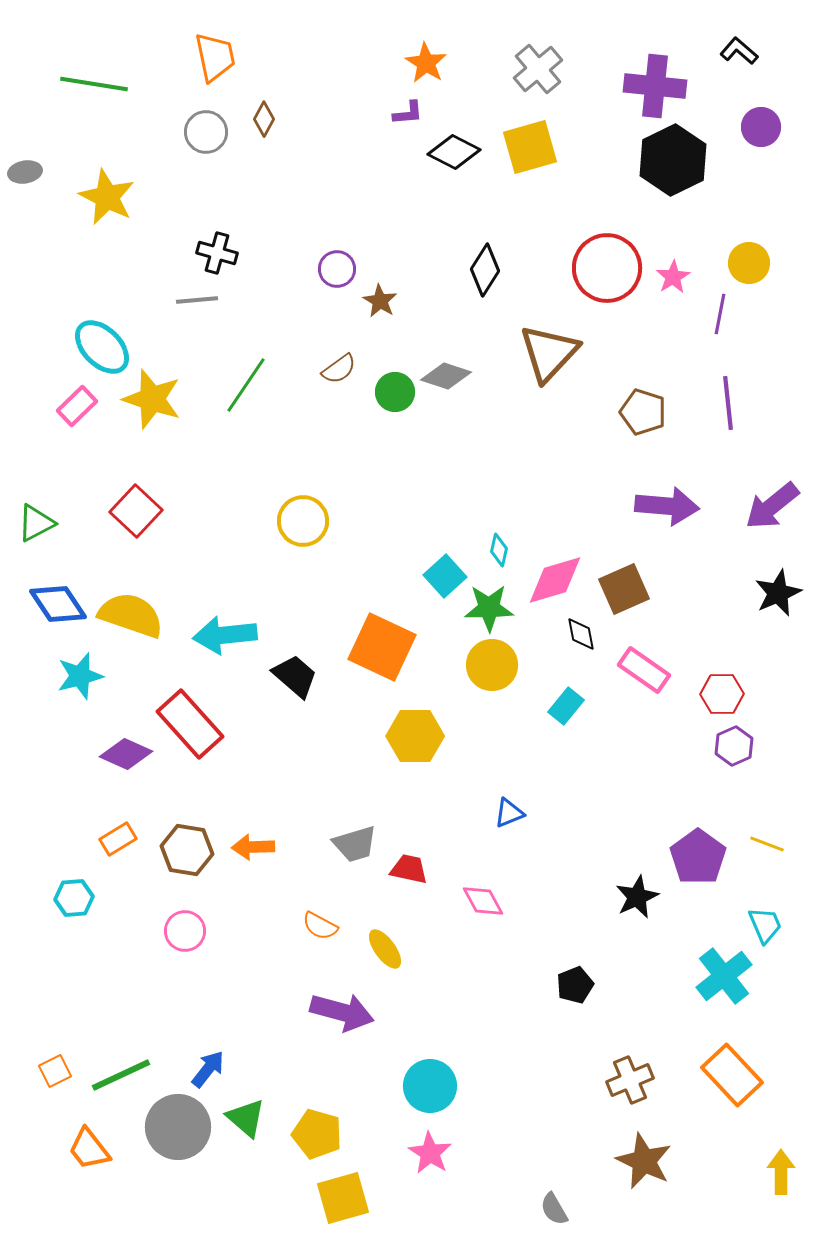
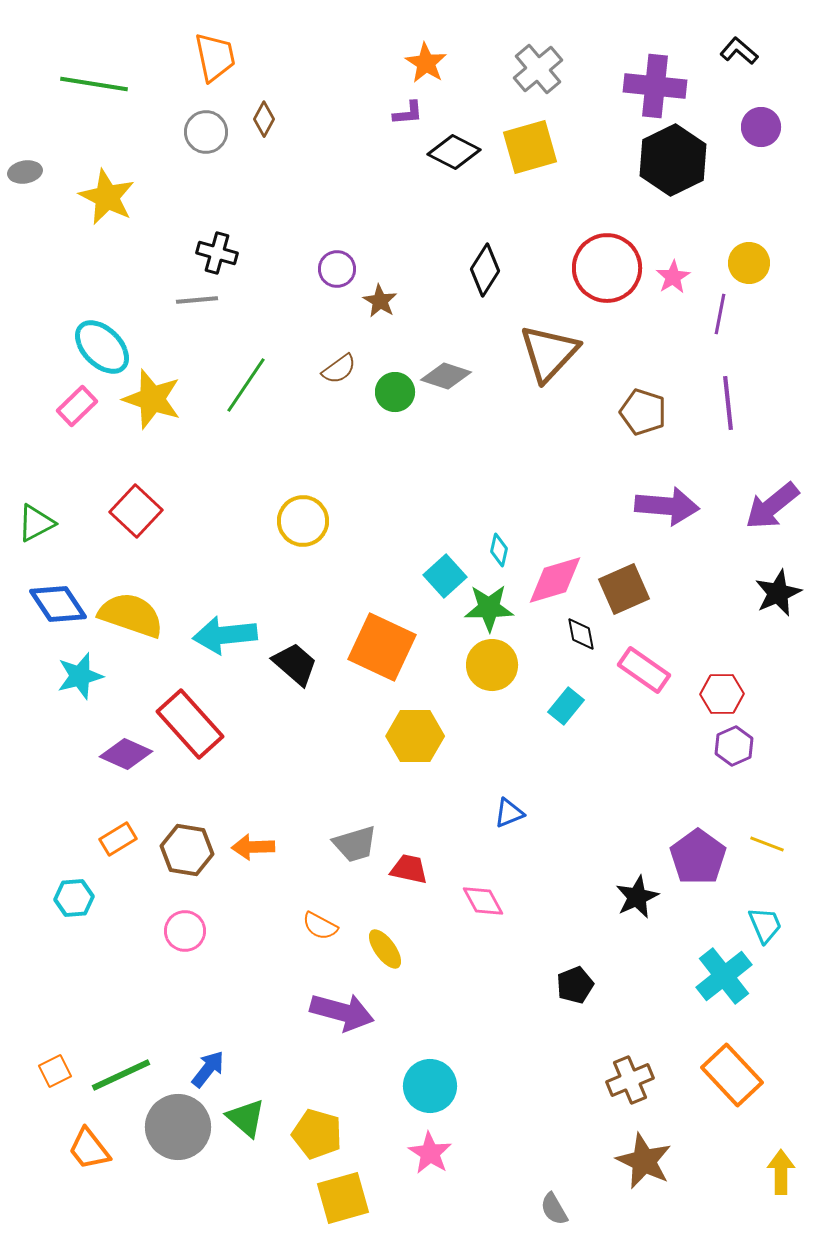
black trapezoid at (295, 676): moved 12 px up
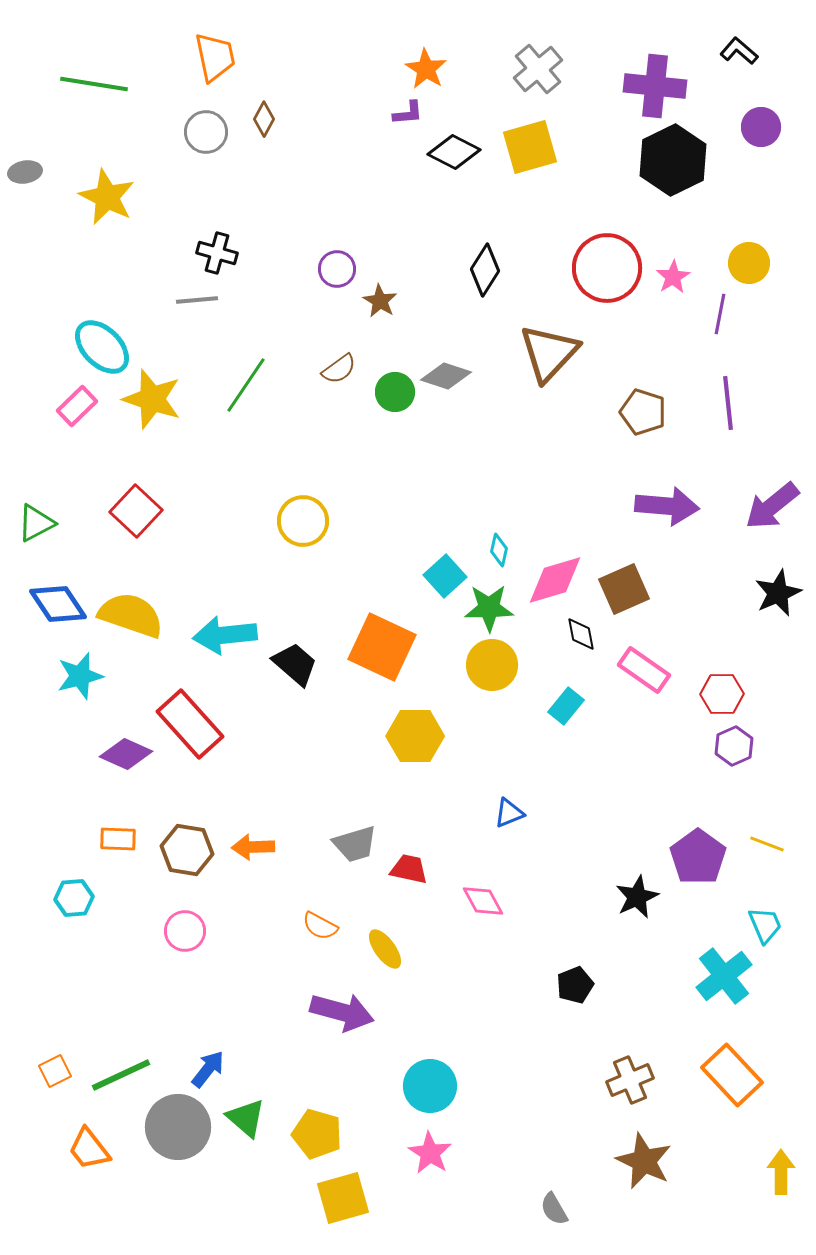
orange star at (426, 63): moved 6 px down
orange rectangle at (118, 839): rotated 33 degrees clockwise
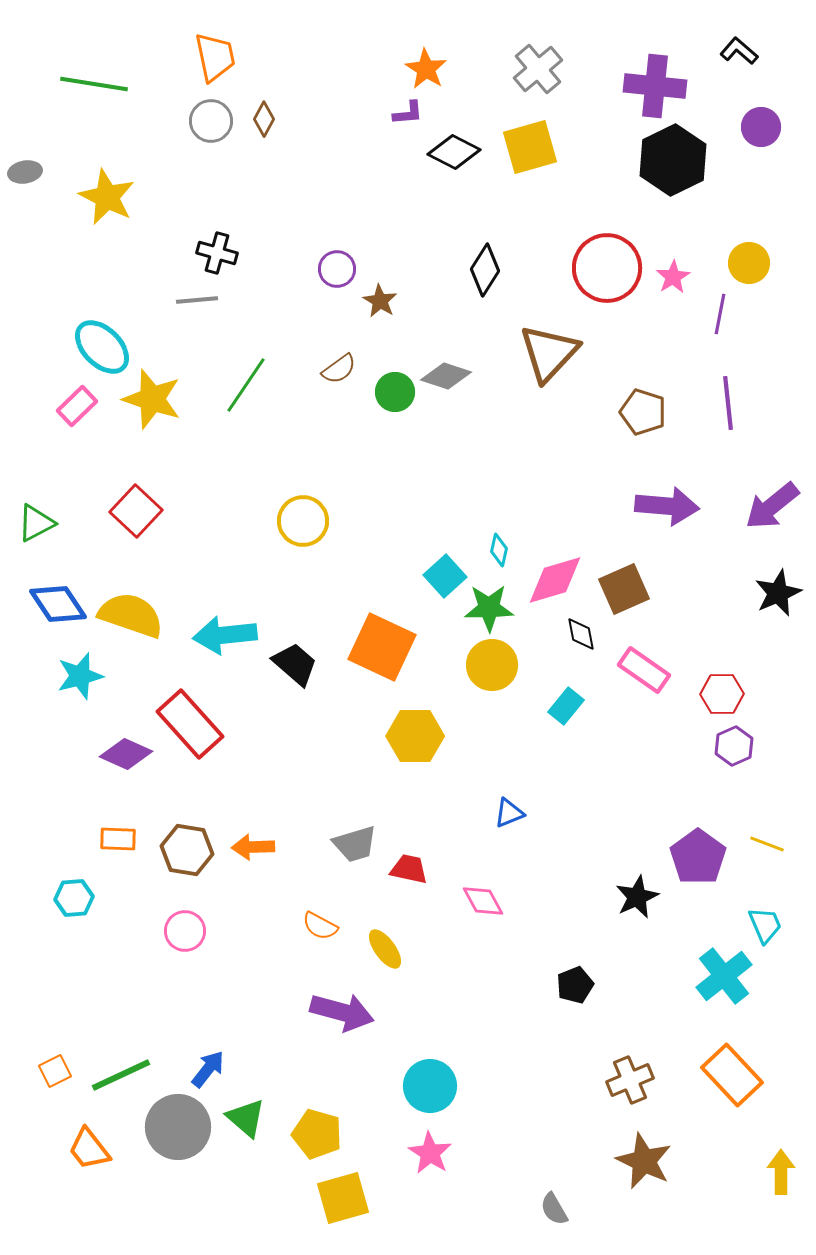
gray circle at (206, 132): moved 5 px right, 11 px up
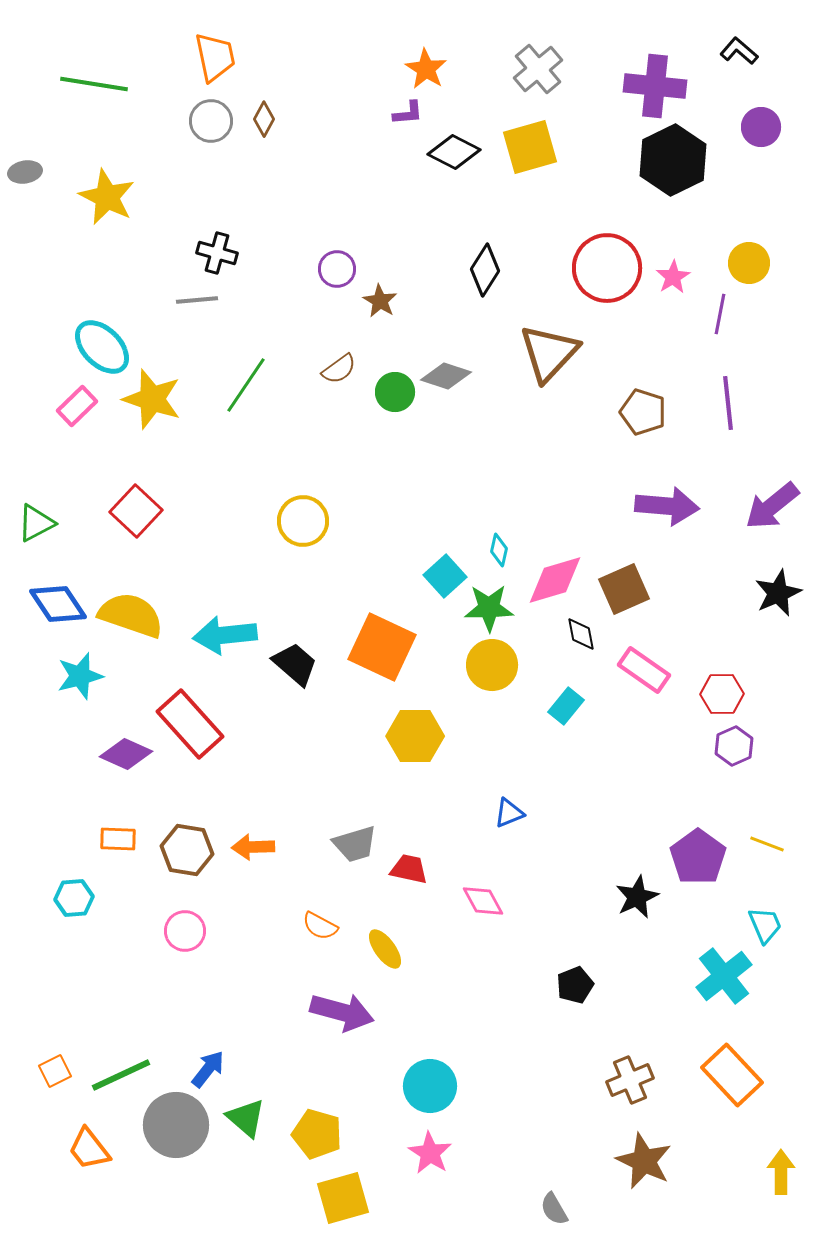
gray circle at (178, 1127): moved 2 px left, 2 px up
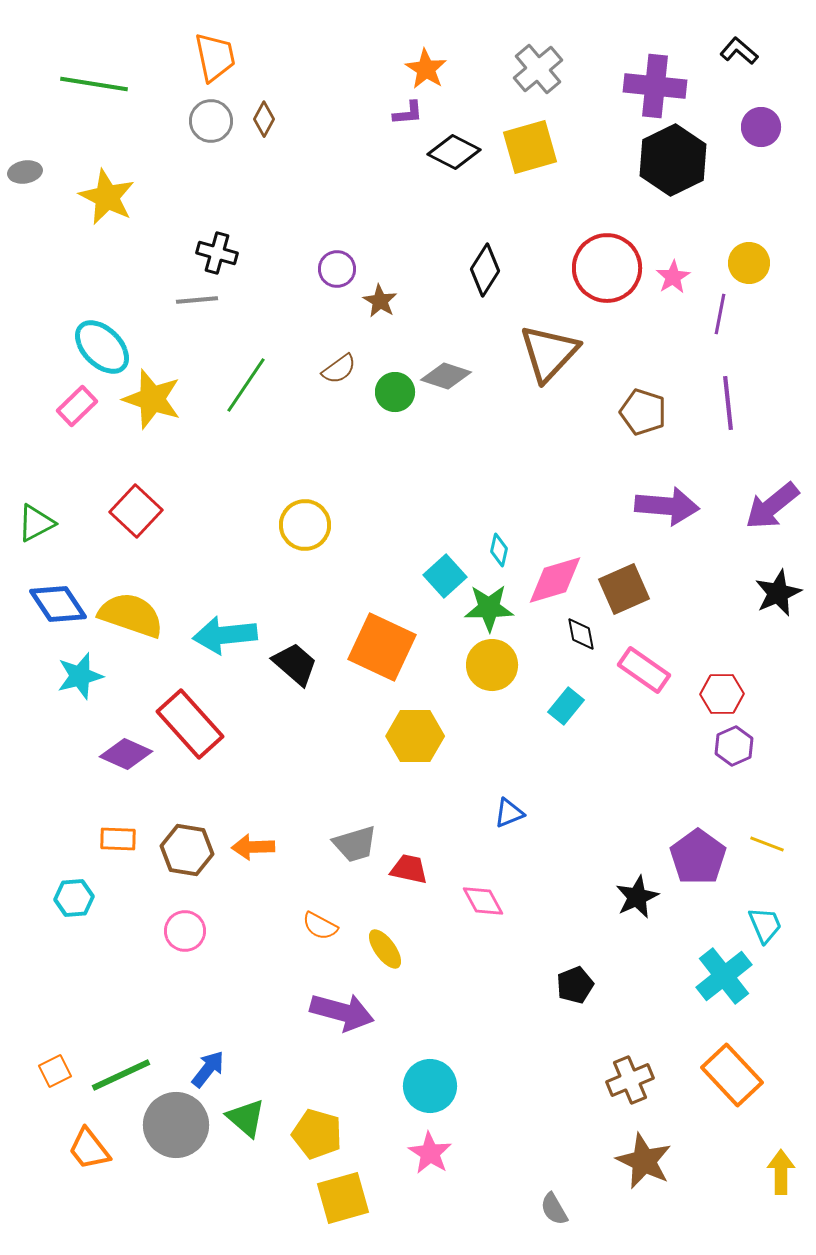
yellow circle at (303, 521): moved 2 px right, 4 px down
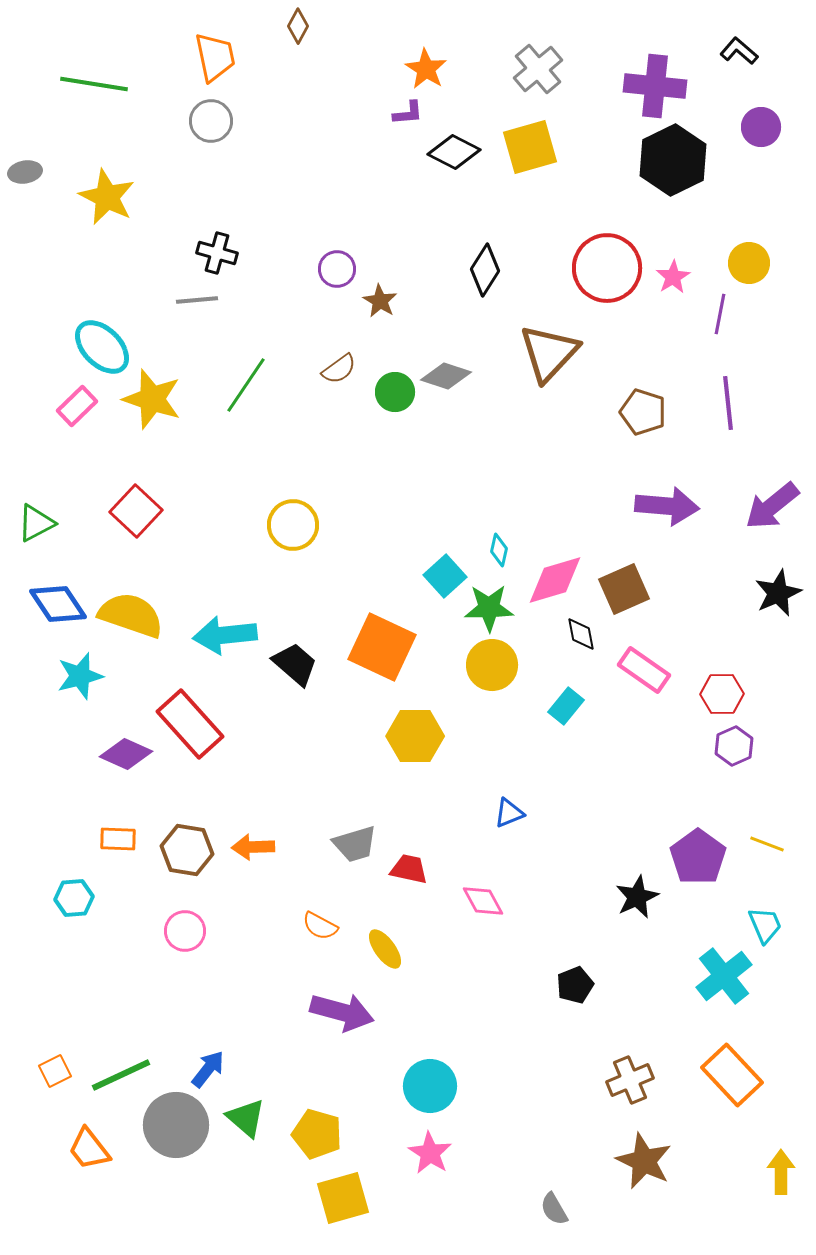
brown diamond at (264, 119): moved 34 px right, 93 px up
yellow circle at (305, 525): moved 12 px left
